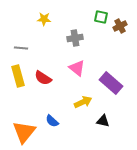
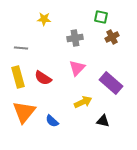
brown cross: moved 8 px left, 11 px down
pink triangle: rotated 36 degrees clockwise
yellow rectangle: moved 1 px down
orange triangle: moved 20 px up
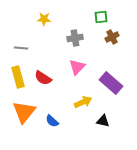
green square: rotated 16 degrees counterclockwise
pink triangle: moved 1 px up
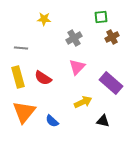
gray cross: moved 1 px left; rotated 21 degrees counterclockwise
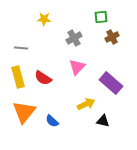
yellow arrow: moved 3 px right, 2 px down
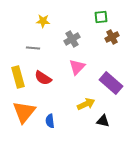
yellow star: moved 1 px left, 2 px down
gray cross: moved 2 px left, 1 px down
gray line: moved 12 px right
blue semicircle: moved 2 px left; rotated 40 degrees clockwise
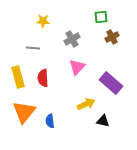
red semicircle: rotated 54 degrees clockwise
